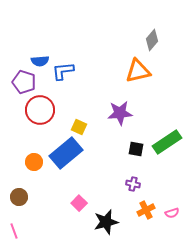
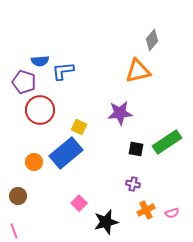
brown circle: moved 1 px left, 1 px up
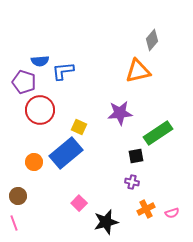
green rectangle: moved 9 px left, 9 px up
black square: moved 7 px down; rotated 21 degrees counterclockwise
purple cross: moved 1 px left, 2 px up
orange cross: moved 1 px up
pink line: moved 8 px up
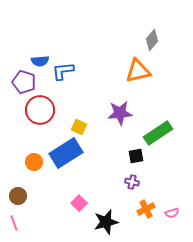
blue rectangle: rotated 8 degrees clockwise
